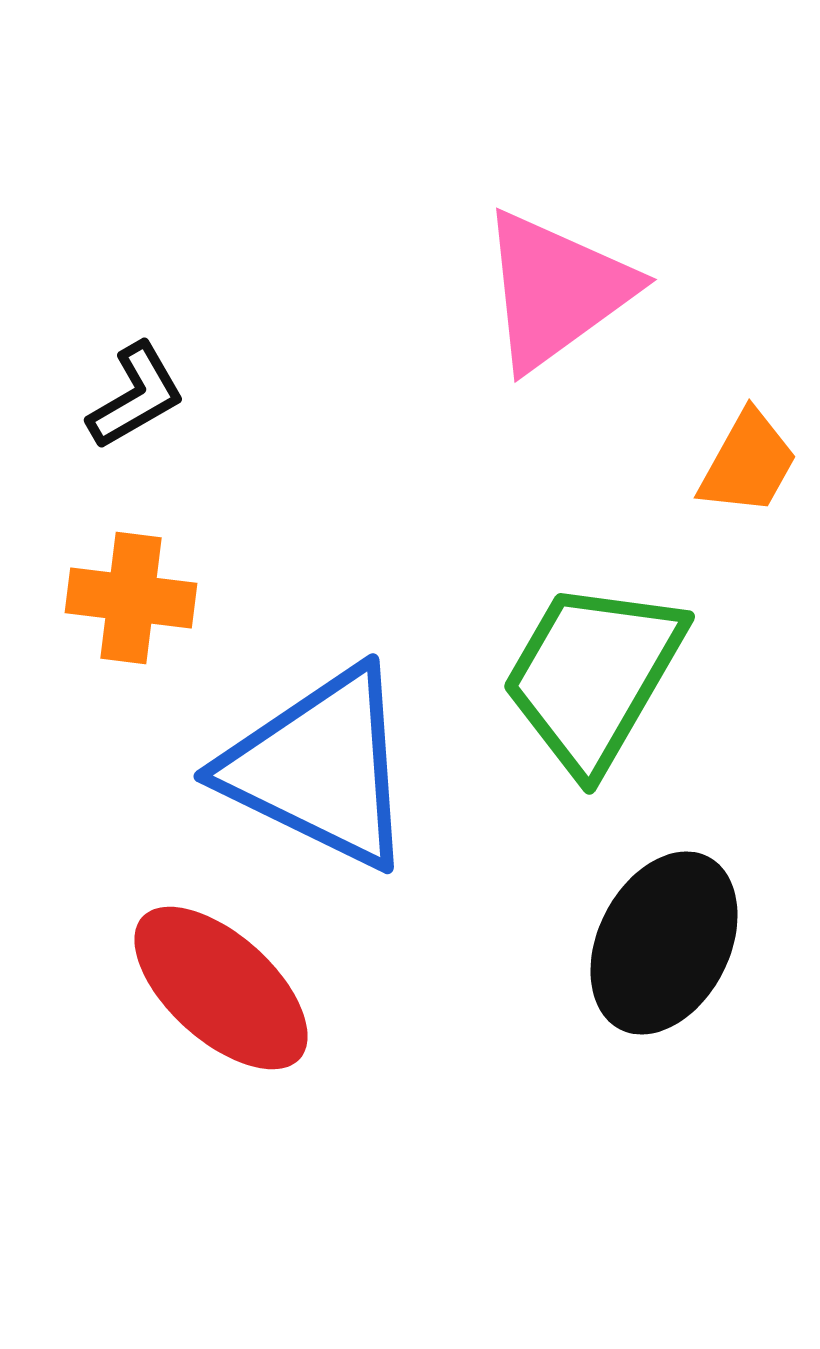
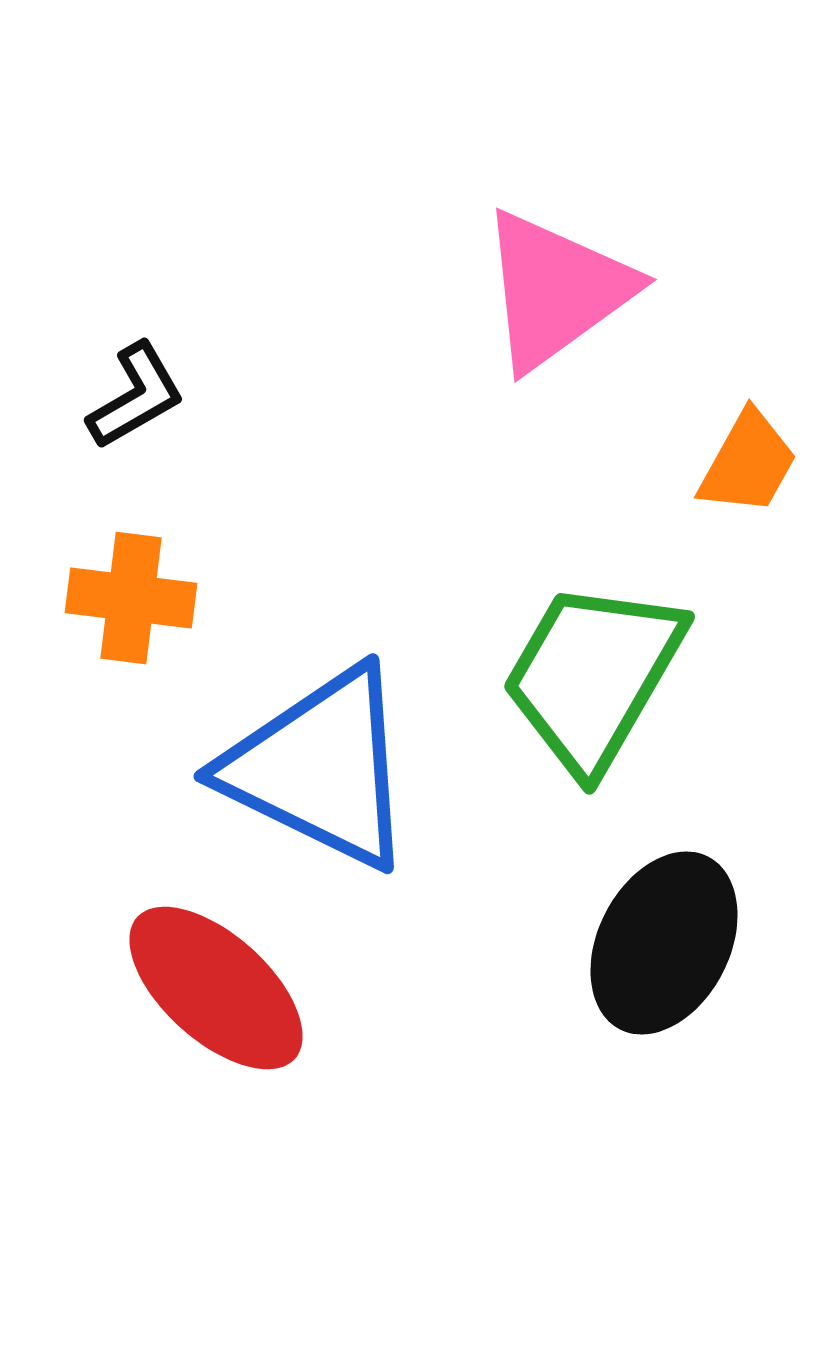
red ellipse: moved 5 px left
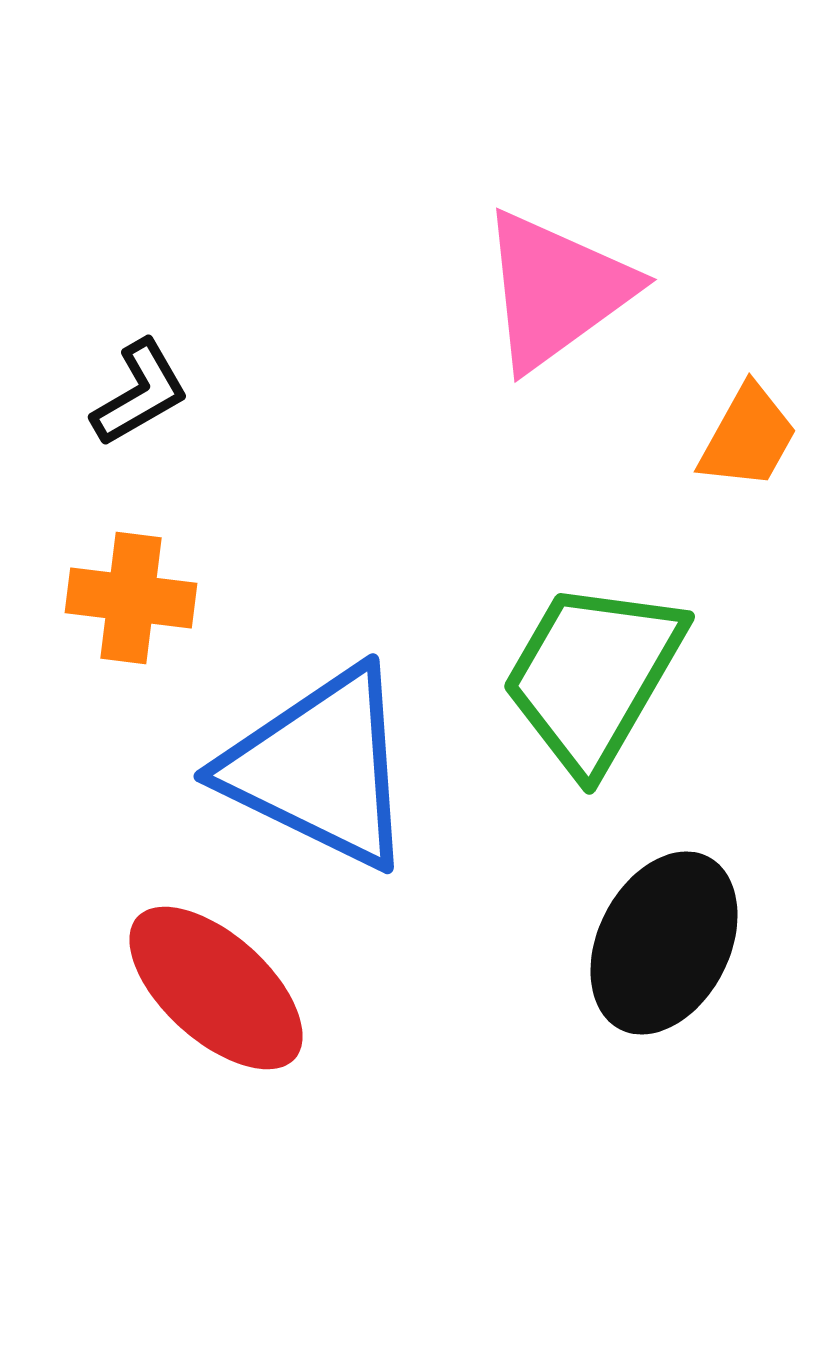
black L-shape: moved 4 px right, 3 px up
orange trapezoid: moved 26 px up
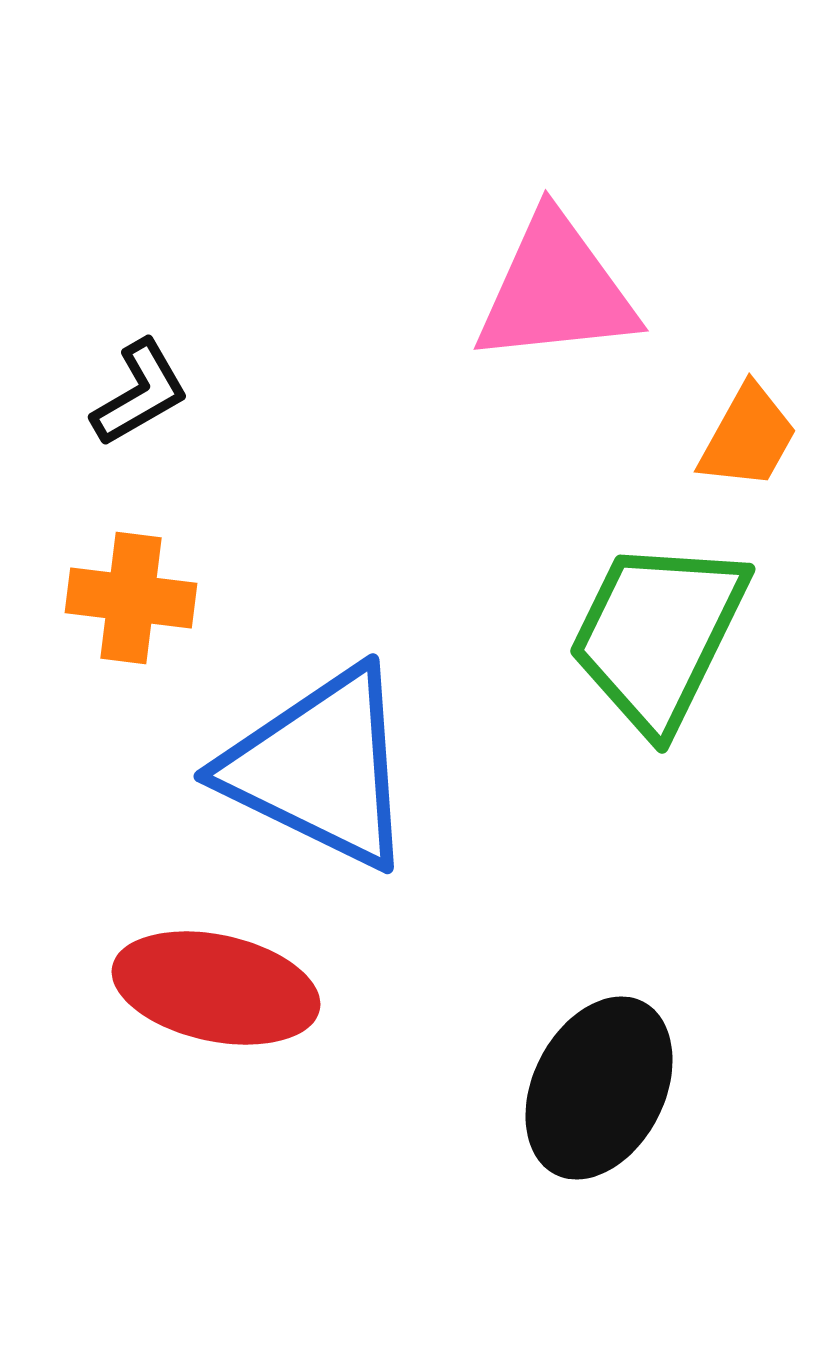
pink triangle: rotated 30 degrees clockwise
green trapezoid: moved 65 px right, 41 px up; rotated 4 degrees counterclockwise
black ellipse: moved 65 px left, 145 px down
red ellipse: rotated 30 degrees counterclockwise
